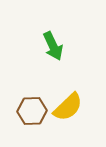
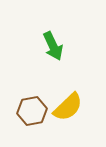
brown hexagon: rotated 8 degrees counterclockwise
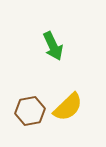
brown hexagon: moved 2 px left
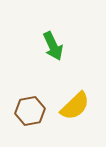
yellow semicircle: moved 7 px right, 1 px up
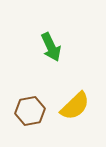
green arrow: moved 2 px left, 1 px down
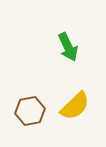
green arrow: moved 17 px right
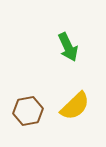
brown hexagon: moved 2 px left
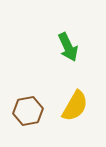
yellow semicircle: rotated 16 degrees counterclockwise
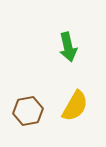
green arrow: rotated 12 degrees clockwise
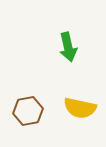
yellow semicircle: moved 5 px right, 2 px down; rotated 72 degrees clockwise
